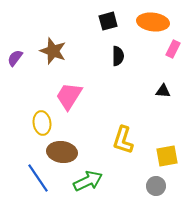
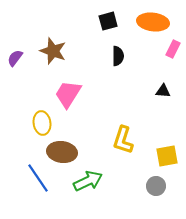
pink trapezoid: moved 1 px left, 2 px up
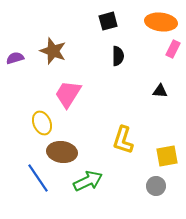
orange ellipse: moved 8 px right
purple semicircle: rotated 36 degrees clockwise
black triangle: moved 3 px left
yellow ellipse: rotated 15 degrees counterclockwise
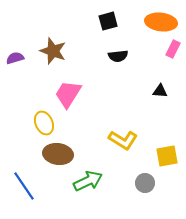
black semicircle: rotated 84 degrees clockwise
yellow ellipse: moved 2 px right
yellow L-shape: rotated 76 degrees counterclockwise
brown ellipse: moved 4 px left, 2 px down
blue line: moved 14 px left, 8 px down
gray circle: moved 11 px left, 3 px up
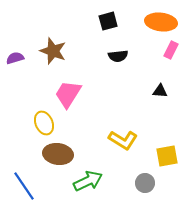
pink rectangle: moved 2 px left, 1 px down
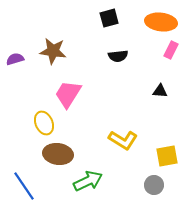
black square: moved 1 px right, 3 px up
brown star: rotated 12 degrees counterclockwise
purple semicircle: moved 1 px down
gray circle: moved 9 px right, 2 px down
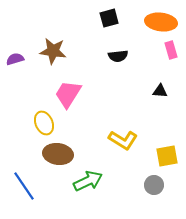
pink rectangle: rotated 42 degrees counterclockwise
